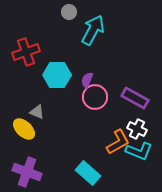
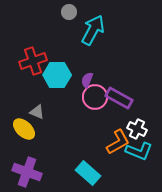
red cross: moved 7 px right, 9 px down
purple rectangle: moved 16 px left
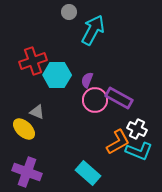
pink circle: moved 3 px down
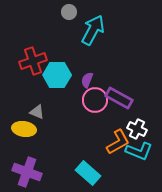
yellow ellipse: rotated 35 degrees counterclockwise
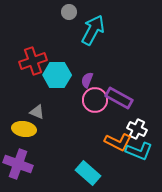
orange L-shape: rotated 56 degrees clockwise
purple cross: moved 9 px left, 8 px up
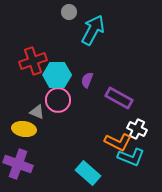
pink circle: moved 37 px left
cyan L-shape: moved 8 px left, 6 px down
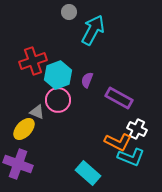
cyan hexagon: moved 1 px right; rotated 20 degrees counterclockwise
yellow ellipse: rotated 55 degrees counterclockwise
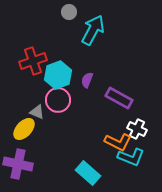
purple cross: rotated 8 degrees counterclockwise
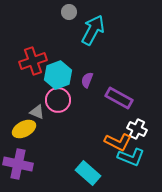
yellow ellipse: rotated 20 degrees clockwise
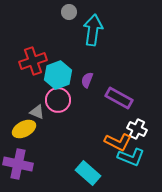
cyan arrow: rotated 20 degrees counterclockwise
